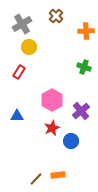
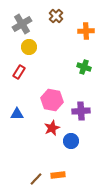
pink hexagon: rotated 20 degrees counterclockwise
purple cross: rotated 36 degrees clockwise
blue triangle: moved 2 px up
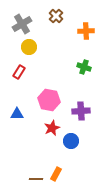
pink hexagon: moved 3 px left
orange rectangle: moved 2 px left, 1 px up; rotated 56 degrees counterclockwise
brown line: rotated 48 degrees clockwise
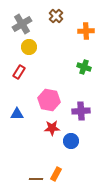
red star: rotated 21 degrees clockwise
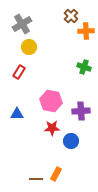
brown cross: moved 15 px right
pink hexagon: moved 2 px right, 1 px down
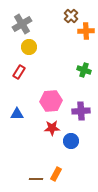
green cross: moved 3 px down
pink hexagon: rotated 15 degrees counterclockwise
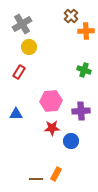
blue triangle: moved 1 px left
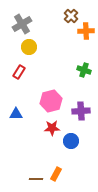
pink hexagon: rotated 10 degrees counterclockwise
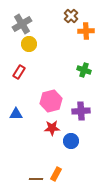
yellow circle: moved 3 px up
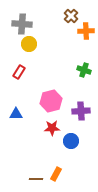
gray cross: rotated 36 degrees clockwise
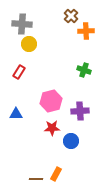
purple cross: moved 1 px left
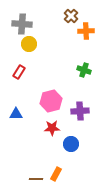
blue circle: moved 3 px down
